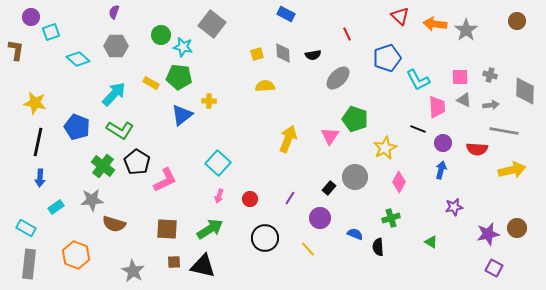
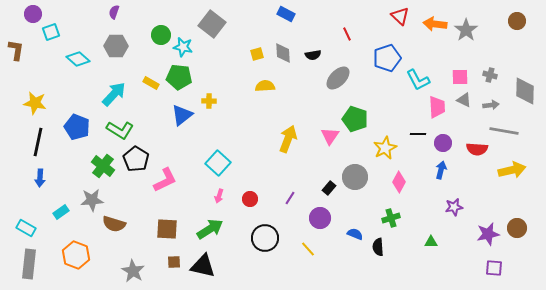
purple circle at (31, 17): moved 2 px right, 3 px up
black line at (418, 129): moved 5 px down; rotated 21 degrees counterclockwise
black pentagon at (137, 162): moved 1 px left, 3 px up
cyan rectangle at (56, 207): moved 5 px right, 5 px down
green triangle at (431, 242): rotated 32 degrees counterclockwise
purple square at (494, 268): rotated 24 degrees counterclockwise
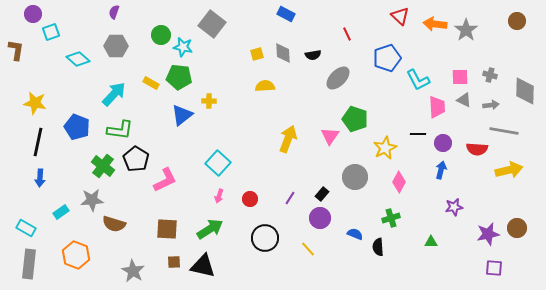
green L-shape at (120, 130): rotated 24 degrees counterclockwise
yellow arrow at (512, 170): moved 3 px left
black rectangle at (329, 188): moved 7 px left, 6 px down
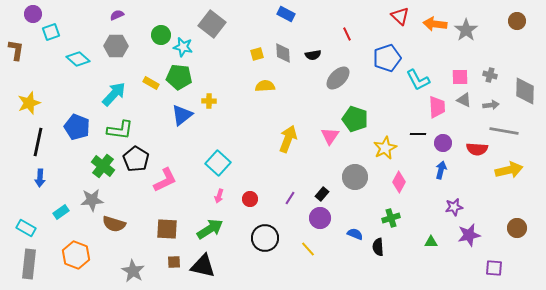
purple semicircle at (114, 12): moved 3 px right, 3 px down; rotated 48 degrees clockwise
yellow star at (35, 103): moved 6 px left; rotated 30 degrees counterclockwise
purple star at (488, 234): moved 19 px left, 1 px down
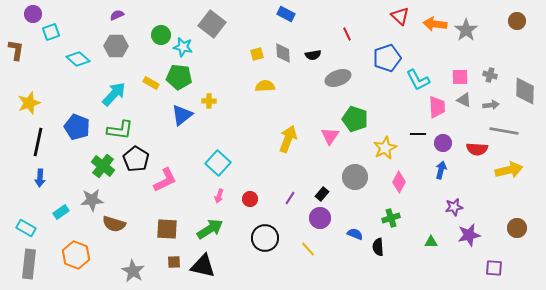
gray ellipse at (338, 78): rotated 25 degrees clockwise
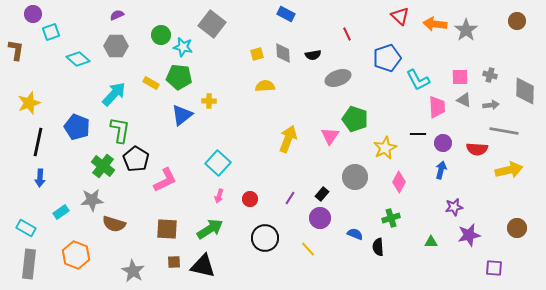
green L-shape at (120, 130): rotated 88 degrees counterclockwise
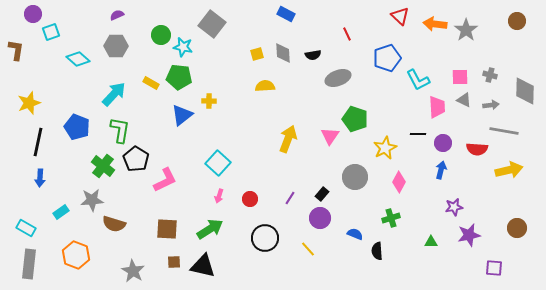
black semicircle at (378, 247): moved 1 px left, 4 px down
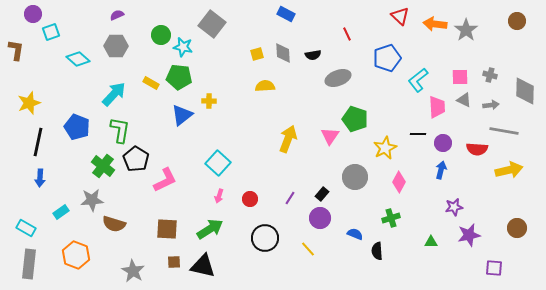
cyan L-shape at (418, 80): rotated 80 degrees clockwise
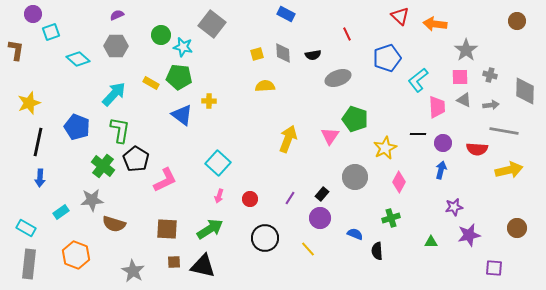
gray star at (466, 30): moved 20 px down
blue triangle at (182, 115): rotated 45 degrees counterclockwise
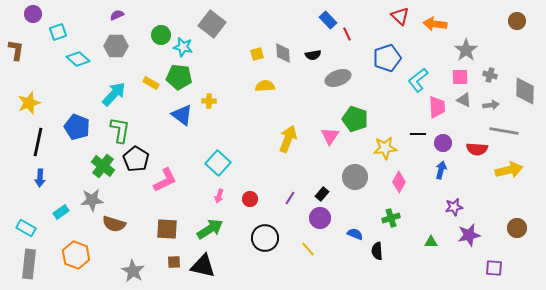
blue rectangle at (286, 14): moved 42 px right, 6 px down; rotated 18 degrees clockwise
cyan square at (51, 32): moved 7 px right
yellow star at (385, 148): rotated 20 degrees clockwise
